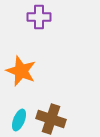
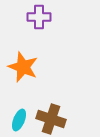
orange star: moved 2 px right, 4 px up
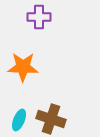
orange star: rotated 20 degrees counterclockwise
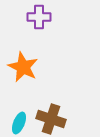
orange star: rotated 24 degrees clockwise
cyan ellipse: moved 3 px down
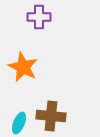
brown cross: moved 3 px up; rotated 12 degrees counterclockwise
